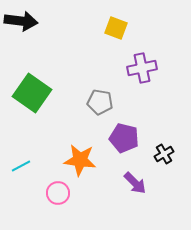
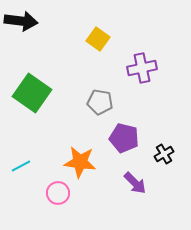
yellow square: moved 18 px left, 11 px down; rotated 15 degrees clockwise
orange star: moved 2 px down
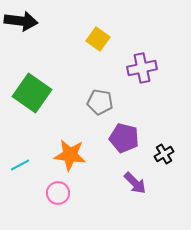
orange star: moved 10 px left, 7 px up
cyan line: moved 1 px left, 1 px up
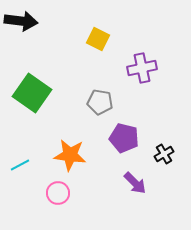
yellow square: rotated 10 degrees counterclockwise
